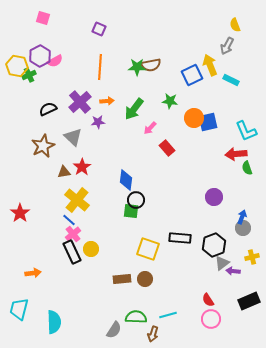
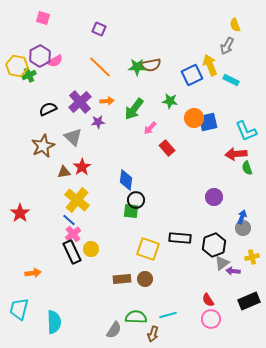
orange line at (100, 67): rotated 50 degrees counterclockwise
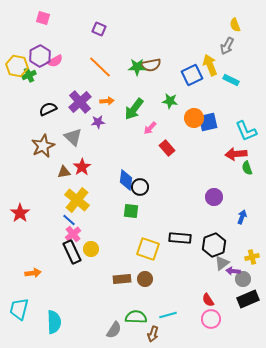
black circle at (136, 200): moved 4 px right, 13 px up
gray circle at (243, 228): moved 51 px down
black rectangle at (249, 301): moved 1 px left, 2 px up
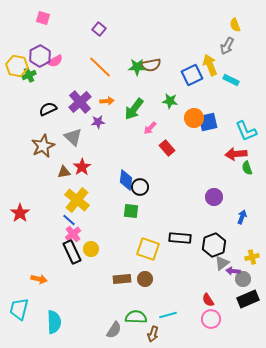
purple square at (99, 29): rotated 16 degrees clockwise
orange arrow at (33, 273): moved 6 px right, 6 px down; rotated 21 degrees clockwise
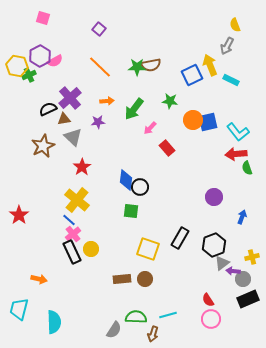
purple cross at (80, 102): moved 10 px left, 4 px up
orange circle at (194, 118): moved 1 px left, 2 px down
cyan L-shape at (246, 131): moved 8 px left, 1 px down; rotated 15 degrees counterclockwise
brown triangle at (64, 172): moved 53 px up
red star at (20, 213): moved 1 px left, 2 px down
black rectangle at (180, 238): rotated 65 degrees counterclockwise
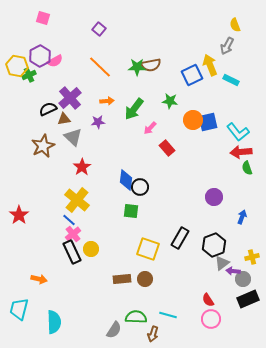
red arrow at (236, 154): moved 5 px right, 2 px up
cyan line at (168, 315): rotated 30 degrees clockwise
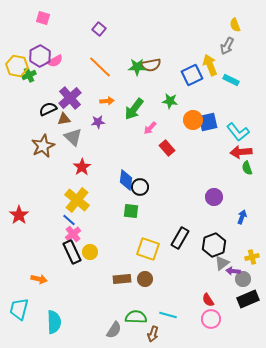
yellow circle at (91, 249): moved 1 px left, 3 px down
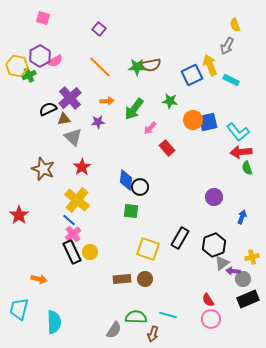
brown star at (43, 146): moved 23 px down; rotated 25 degrees counterclockwise
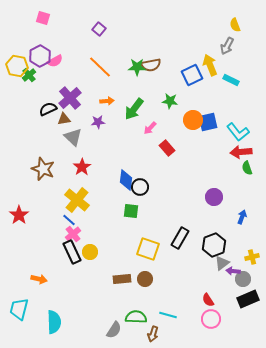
green cross at (29, 75): rotated 16 degrees counterclockwise
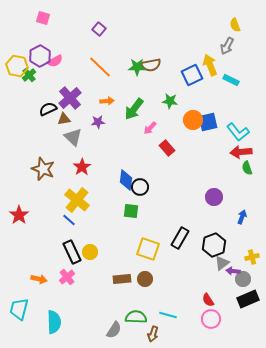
pink cross at (73, 234): moved 6 px left, 43 px down
